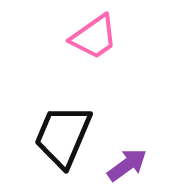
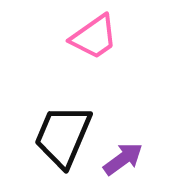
purple arrow: moved 4 px left, 6 px up
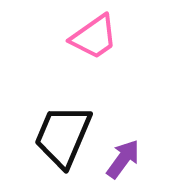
purple arrow: rotated 18 degrees counterclockwise
